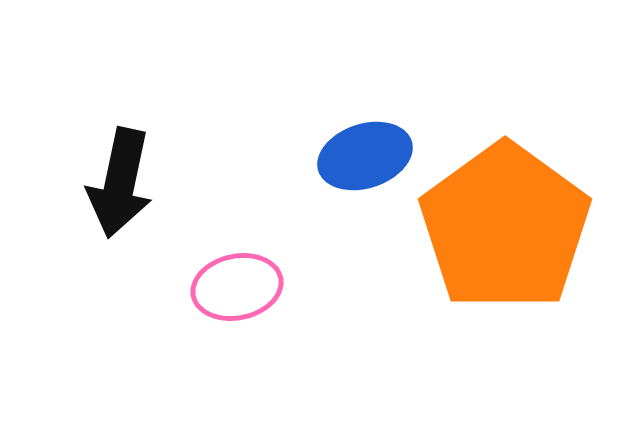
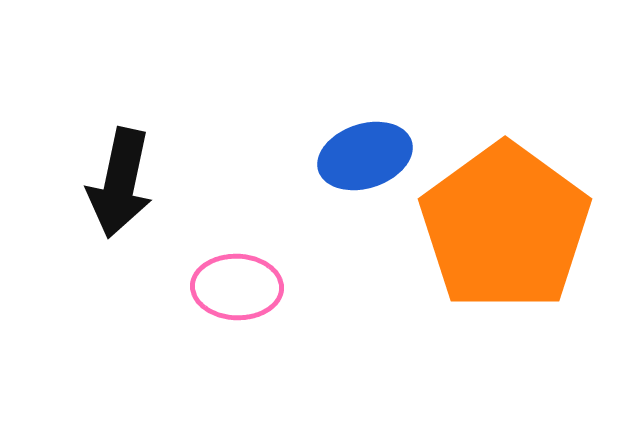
pink ellipse: rotated 14 degrees clockwise
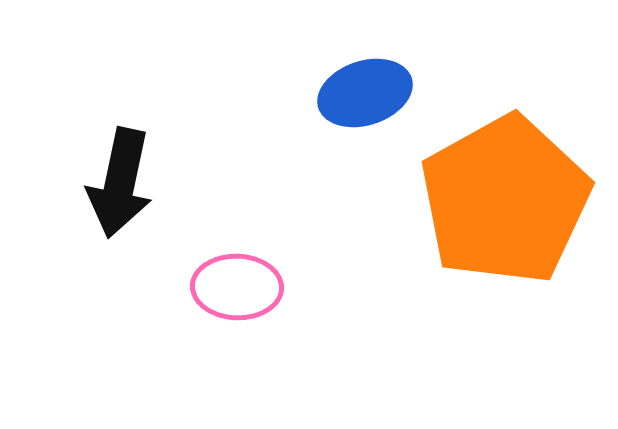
blue ellipse: moved 63 px up
orange pentagon: moved 27 px up; rotated 7 degrees clockwise
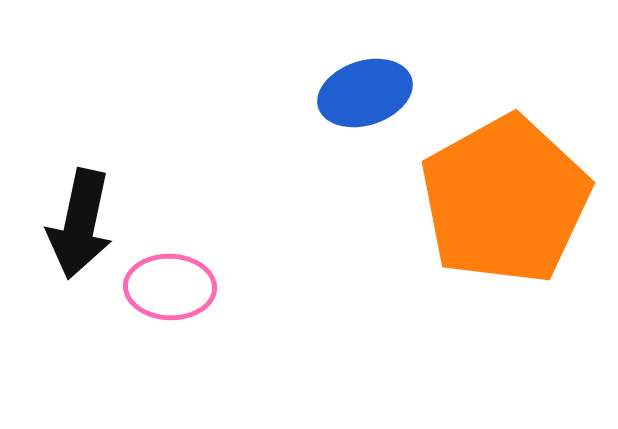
black arrow: moved 40 px left, 41 px down
pink ellipse: moved 67 px left
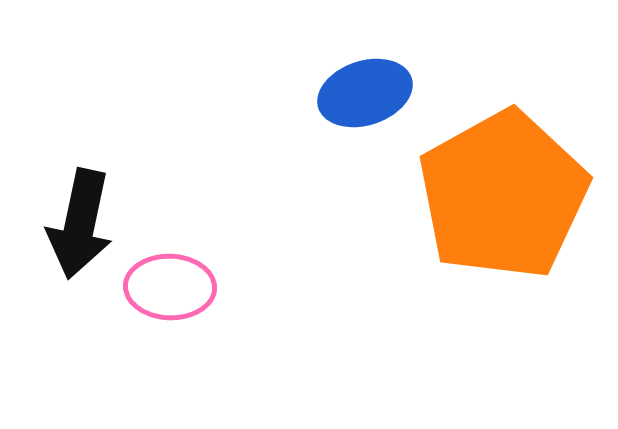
orange pentagon: moved 2 px left, 5 px up
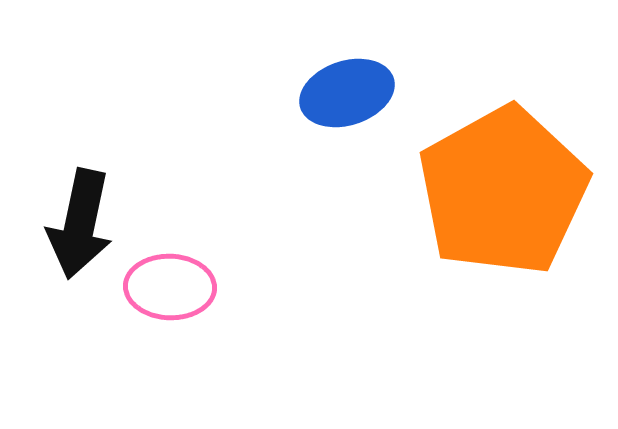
blue ellipse: moved 18 px left
orange pentagon: moved 4 px up
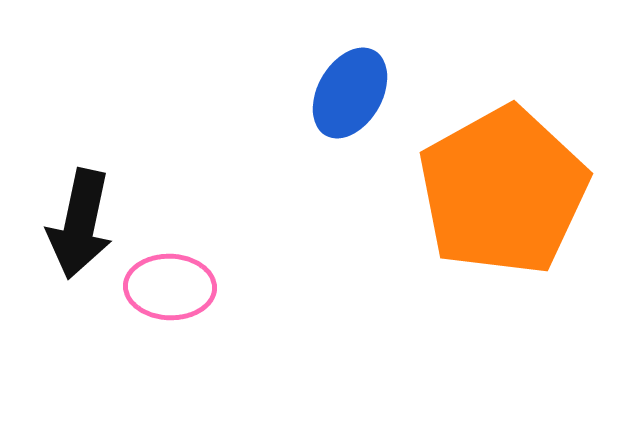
blue ellipse: moved 3 px right; rotated 42 degrees counterclockwise
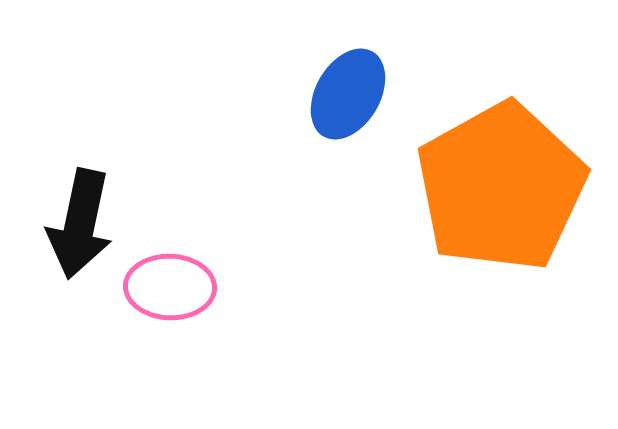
blue ellipse: moved 2 px left, 1 px down
orange pentagon: moved 2 px left, 4 px up
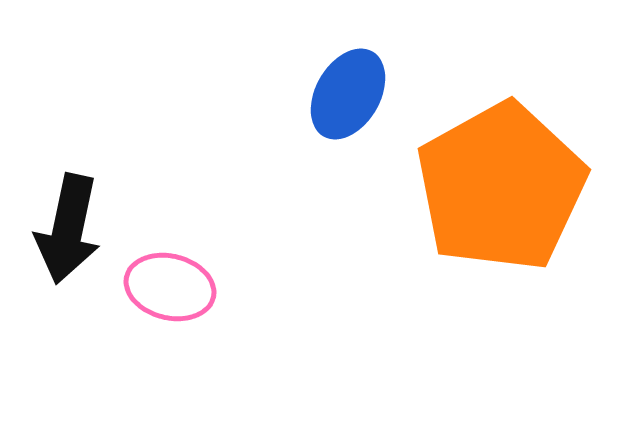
black arrow: moved 12 px left, 5 px down
pink ellipse: rotated 12 degrees clockwise
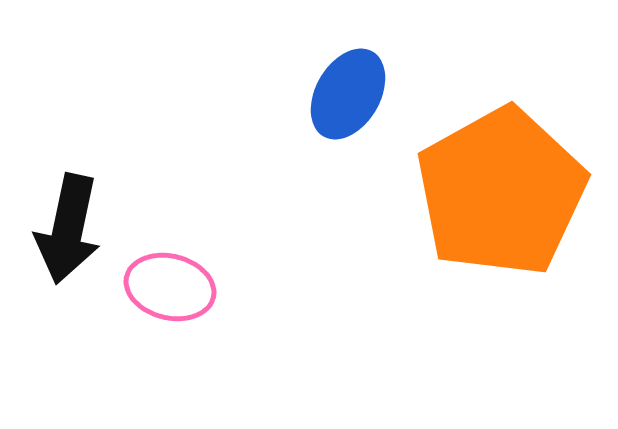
orange pentagon: moved 5 px down
